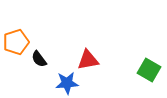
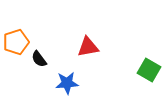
red triangle: moved 13 px up
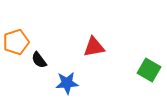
red triangle: moved 6 px right
black semicircle: moved 1 px down
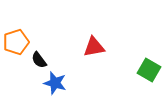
blue star: moved 12 px left; rotated 20 degrees clockwise
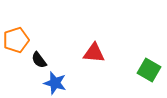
orange pentagon: moved 2 px up
red triangle: moved 6 px down; rotated 15 degrees clockwise
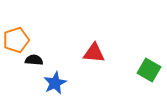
black semicircle: moved 5 px left; rotated 132 degrees clockwise
blue star: rotated 30 degrees clockwise
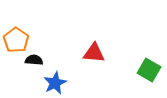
orange pentagon: rotated 20 degrees counterclockwise
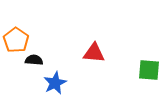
green square: rotated 25 degrees counterclockwise
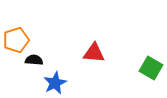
orange pentagon: rotated 20 degrees clockwise
green square: moved 2 px right, 2 px up; rotated 25 degrees clockwise
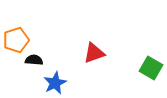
red triangle: rotated 25 degrees counterclockwise
